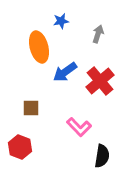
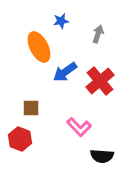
orange ellipse: rotated 12 degrees counterclockwise
red hexagon: moved 8 px up
black semicircle: rotated 85 degrees clockwise
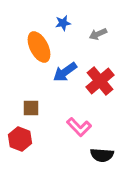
blue star: moved 2 px right, 2 px down
gray arrow: rotated 132 degrees counterclockwise
black semicircle: moved 1 px up
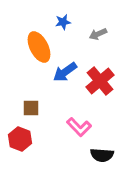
blue star: moved 1 px up
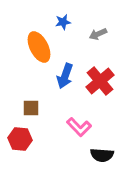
blue arrow: moved 4 px down; rotated 35 degrees counterclockwise
red hexagon: rotated 15 degrees counterclockwise
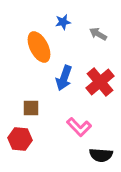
gray arrow: rotated 54 degrees clockwise
blue arrow: moved 1 px left, 2 px down
red cross: moved 1 px down
black semicircle: moved 1 px left
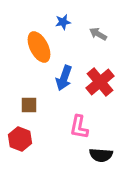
brown square: moved 2 px left, 3 px up
pink L-shape: rotated 55 degrees clockwise
red hexagon: rotated 15 degrees clockwise
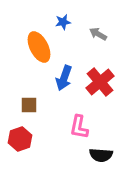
red hexagon: rotated 20 degrees clockwise
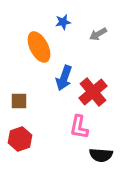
gray arrow: rotated 60 degrees counterclockwise
red cross: moved 7 px left, 10 px down
brown square: moved 10 px left, 4 px up
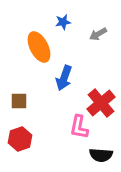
red cross: moved 8 px right, 11 px down
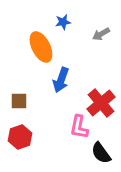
gray arrow: moved 3 px right
orange ellipse: moved 2 px right
blue arrow: moved 3 px left, 2 px down
red hexagon: moved 2 px up
black semicircle: moved 2 px up; rotated 50 degrees clockwise
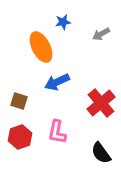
blue arrow: moved 4 px left, 2 px down; rotated 45 degrees clockwise
brown square: rotated 18 degrees clockwise
pink L-shape: moved 22 px left, 5 px down
